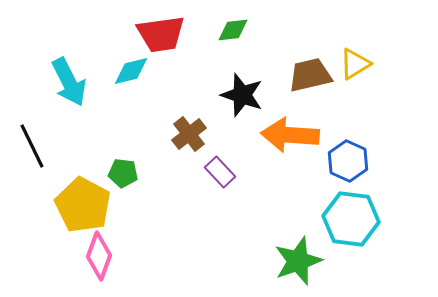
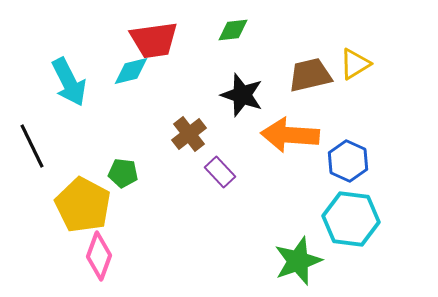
red trapezoid: moved 7 px left, 6 px down
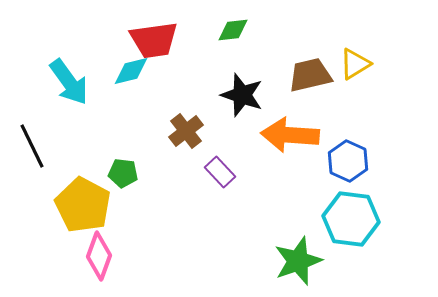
cyan arrow: rotated 9 degrees counterclockwise
brown cross: moved 3 px left, 3 px up
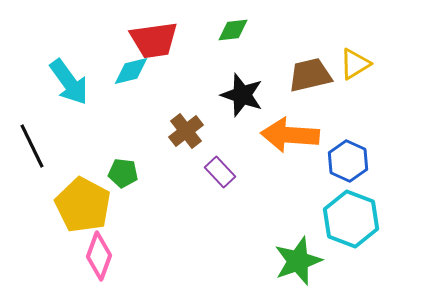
cyan hexagon: rotated 14 degrees clockwise
